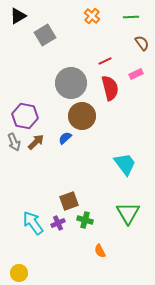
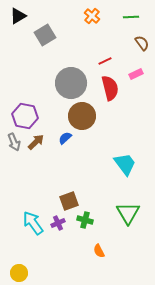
orange semicircle: moved 1 px left
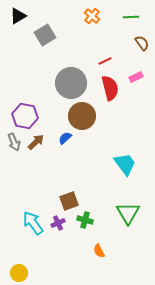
pink rectangle: moved 3 px down
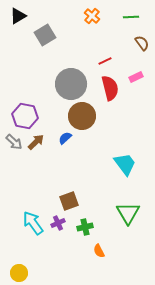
gray circle: moved 1 px down
gray arrow: rotated 24 degrees counterclockwise
green cross: moved 7 px down; rotated 28 degrees counterclockwise
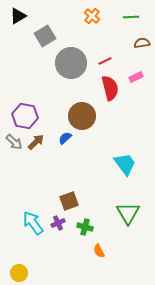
gray square: moved 1 px down
brown semicircle: rotated 63 degrees counterclockwise
gray circle: moved 21 px up
green cross: rotated 28 degrees clockwise
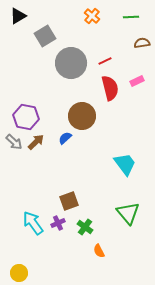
pink rectangle: moved 1 px right, 4 px down
purple hexagon: moved 1 px right, 1 px down
green triangle: rotated 10 degrees counterclockwise
green cross: rotated 21 degrees clockwise
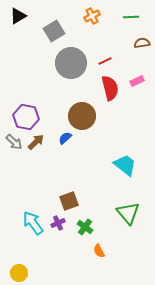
orange cross: rotated 21 degrees clockwise
gray square: moved 9 px right, 5 px up
cyan trapezoid: moved 1 px down; rotated 15 degrees counterclockwise
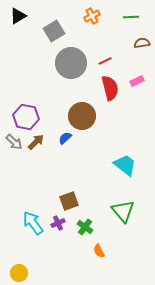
green triangle: moved 5 px left, 2 px up
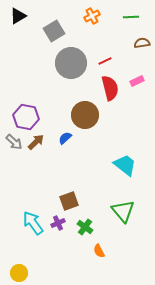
brown circle: moved 3 px right, 1 px up
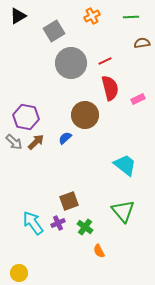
pink rectangle: moved 1 px right, 18 px down
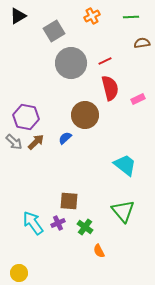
brown square: rotated 24 degrees clockwise
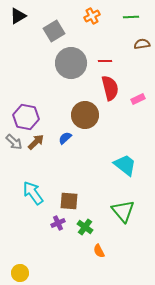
brown semicircle: moved 1 px down
red line: rotated 24 degrees clockwise
cyan arrow: moved 30 px up
yellow circle: moved 1 px right
